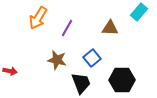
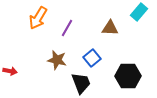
black hexagon: moved 6 px right, 4 px up
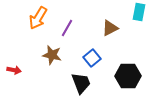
cyan rectangle: rotated 30 degrees counterclockwise
brown triangle: rotated 30 degrees counterclockwise
brown star: moved 5 px left, 5 px up
red arrow: moved 4 px right, 1 px up
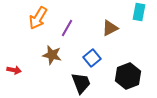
black hexagon: rotated 20 degrees counterclockwise
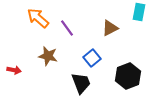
orange arrow: rotated 100 degrees clockwise
purple line: rotated 66 degrees counterclockwise
brown star: moved 4 px left, 1 px down
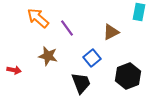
brown triangle: moved 1 px right, 4 px down
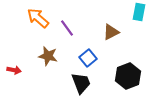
blue square: moved 4 px left
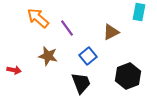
blue square: moved 2 px up
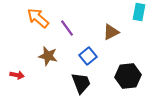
red arrow: moved 3 px right, 5 px down
black hexagon: rotated 15 degrees clockwise
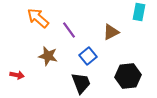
purple line: moved 2 px right, 2 px down
